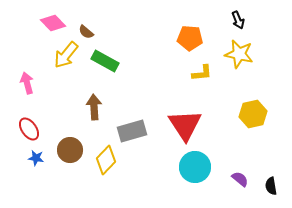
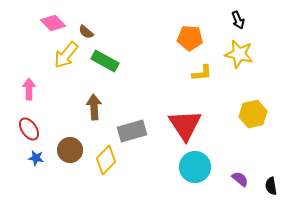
pink arrow: moved 2 px right, 6 px down; rotated 15 degrees clockwise
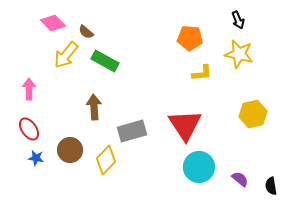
cyan circle: moved 4 px right
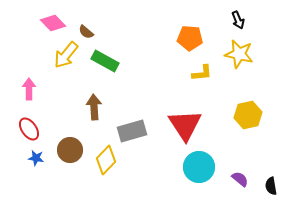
yellow hexagon: moved 5 px left, 1 px down
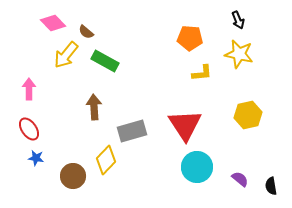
brown circle: moved 3 px right, 26 px down
cyan circle: moved 2 px left
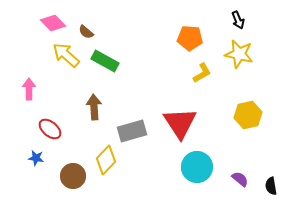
yellow arrow: rotated 92 degrees clockwise
yellow L-shape: rotated 25 degrees counterclockwise
red triangle: moved 5 px left, 2 px up
red ellipse: moved 21 px right; rotated 15 degrees counterclockwise
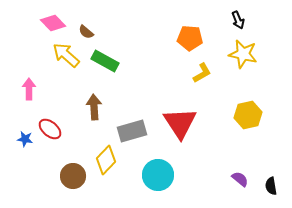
yellow star: moved 4 px right
blue star: moved 11 px left, 19 px up
cyan circle: moved 39 px left, 8 px down
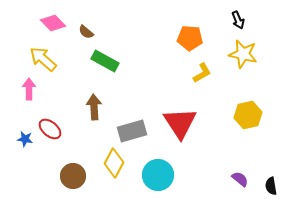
yellow arrow: moved 23 px left, 4 px down
yellow diamond: moved 8 px right, 3 px down; rotated 16 degrees counterclockwise
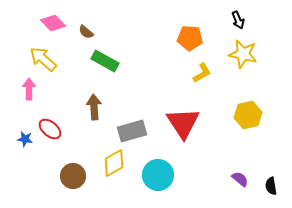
red triangle: moved 3 px right
yellow diamond: rotated 32 degrees clockwise
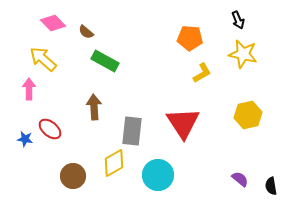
gray rectangle: rotated 68 degrees counterclockwise
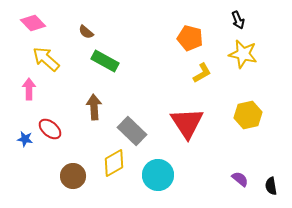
pink diamond: moved 20 px left
orange pentagon: rotated 10 degrees clockwise
yellow arrow: moved 3 px right
red triangle: moved 4 px right
gray rectangle: rotated 52 degrees counterclockwise
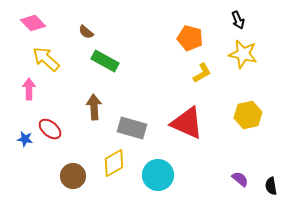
red triangle: rotated 33 degrees counterclockwise
gray rectangle: moved 3 px up; rotated 28 degrees counterclockwise
